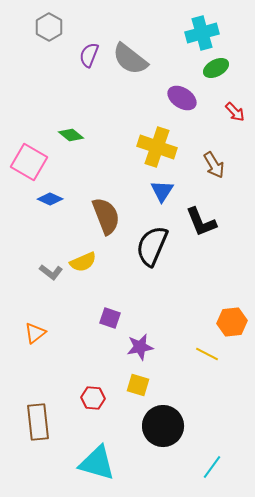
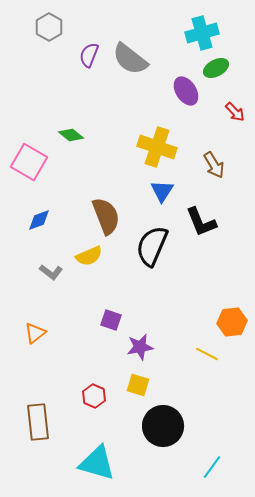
purple ellipse: moved 4 px right, 7 px up; rotated 24 degrees clockwise
blue diamond: moved 11 px left, 21 px down; rotated 45 degrees counterclockwise
yellow semicircle: moved 6 px right, 6 px up
purple square: moved 1 px right, 2 px down
red hexagon: moved 1 px right, 2 px up; rotated 20 degrees clockwise
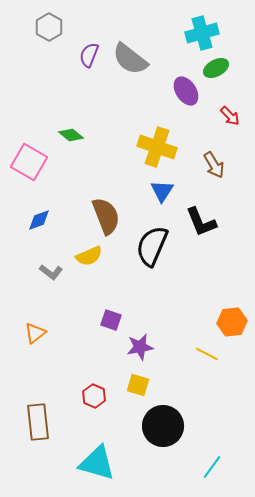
red arrow: moved 5 px left, 4 px down
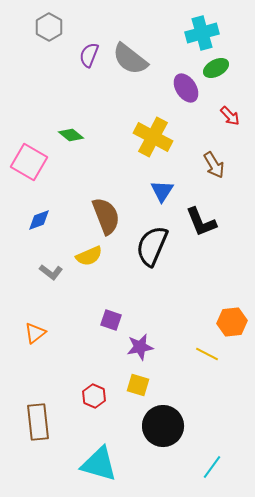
purple ellipse: moved 3 px up
yellow cross: moved 4 px left, 10 px up; rotated 9 degrees clockwise
cyan triangle: moved 2 px right, 1 px down
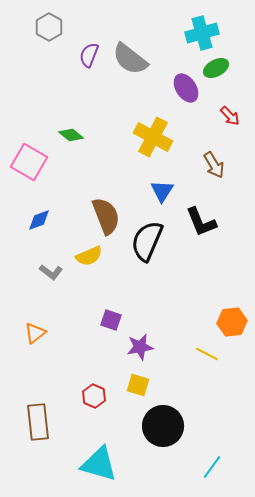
black semicircle: moved 5 px left, 5 px up
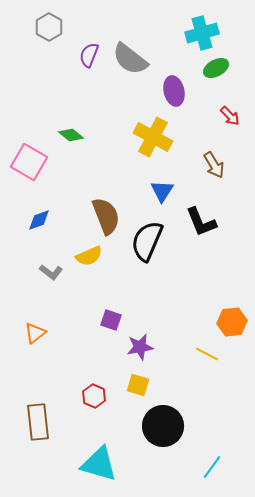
purple ellipse: moved 12 px left, 3 px down; rotated 20 degrees clockwise
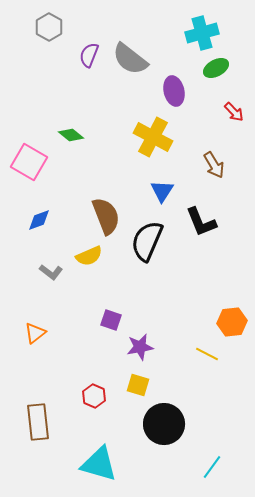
red arrow: moved 4 px right, 4 px up
black circle: moved 1 px right, 2 px up
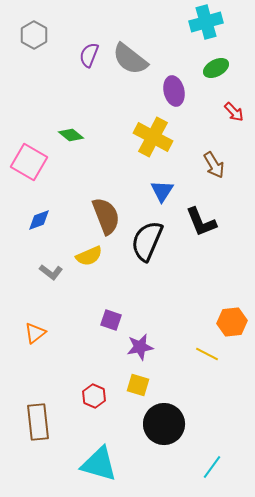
gray hexagon: moved 15 px left, 8 px down
cyan cross: moved 4 px right, 11 px up
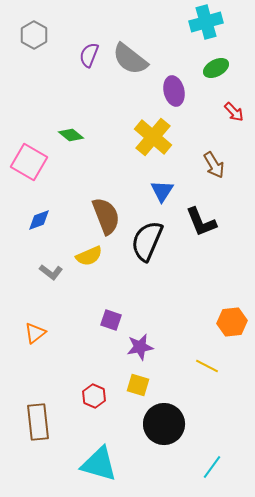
yellow cross: rotated 12 degrees clockwise
yellow line: moved 12 px down
